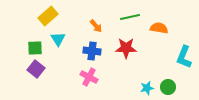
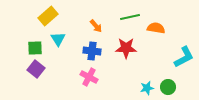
orange semicircle: moved 3 px left
cyan L-shape: rotated 140 degrees counterclockwise
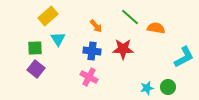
green line: rotated 54 degrees clockwise
red star: moved 3 px left, 1 px down
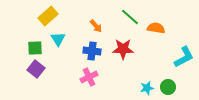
pink cross: rotated 36 degrees clockwise
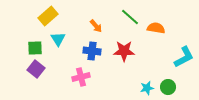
red star: moved 1 px right, 2 px down
pink cross: moved 8 px left; rotated 12 degrees clockwise
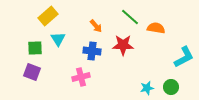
red star: moved 1 px left, 6 px up
purple square: moved 4 px left, 3 px down; rotated 18 degrees counterclockwise
green circle: moved 3 px right
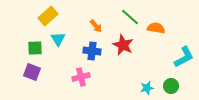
red star: rotated 25 degrees clockwise
green circle: moved 1 px up
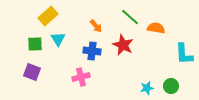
green square: moved 4 px up
cyan L-shape: moved 3 px up; rotated 115 degrees clockwise
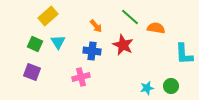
cyan triangle: moved 3 px down
green square: rotated 28 degrees clockwise
